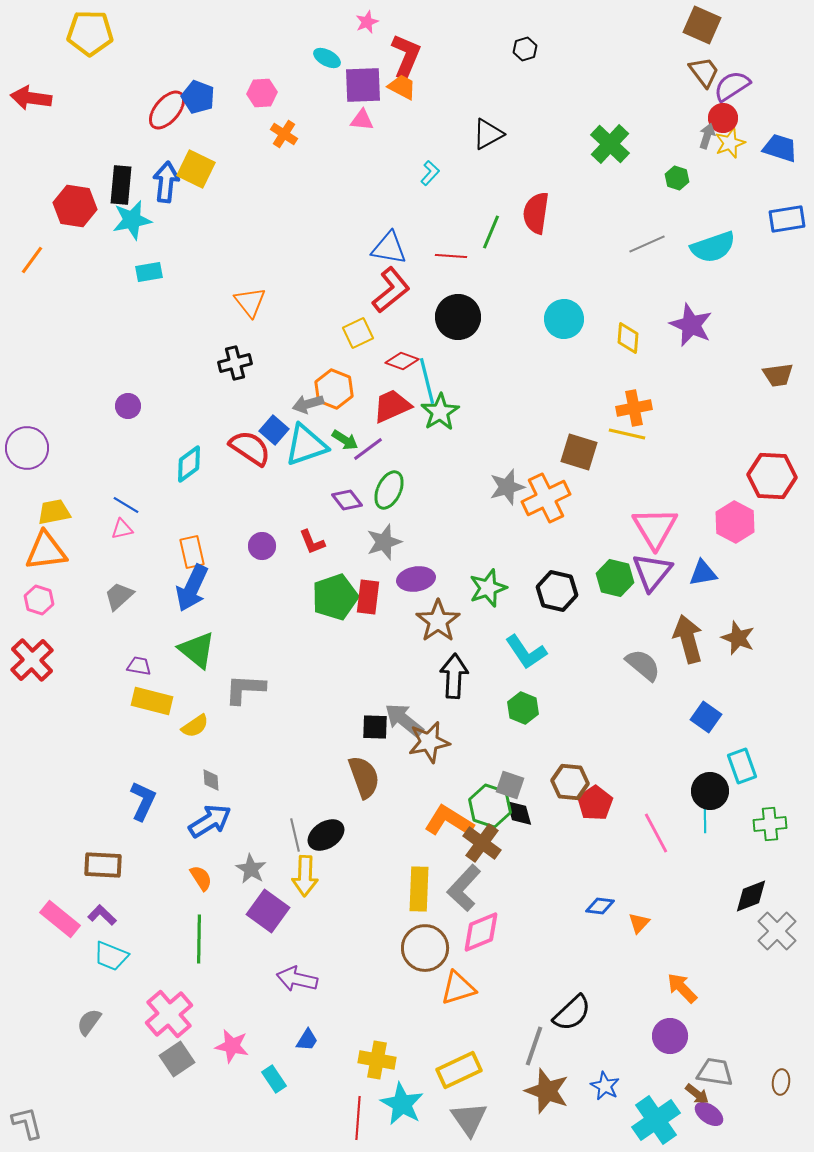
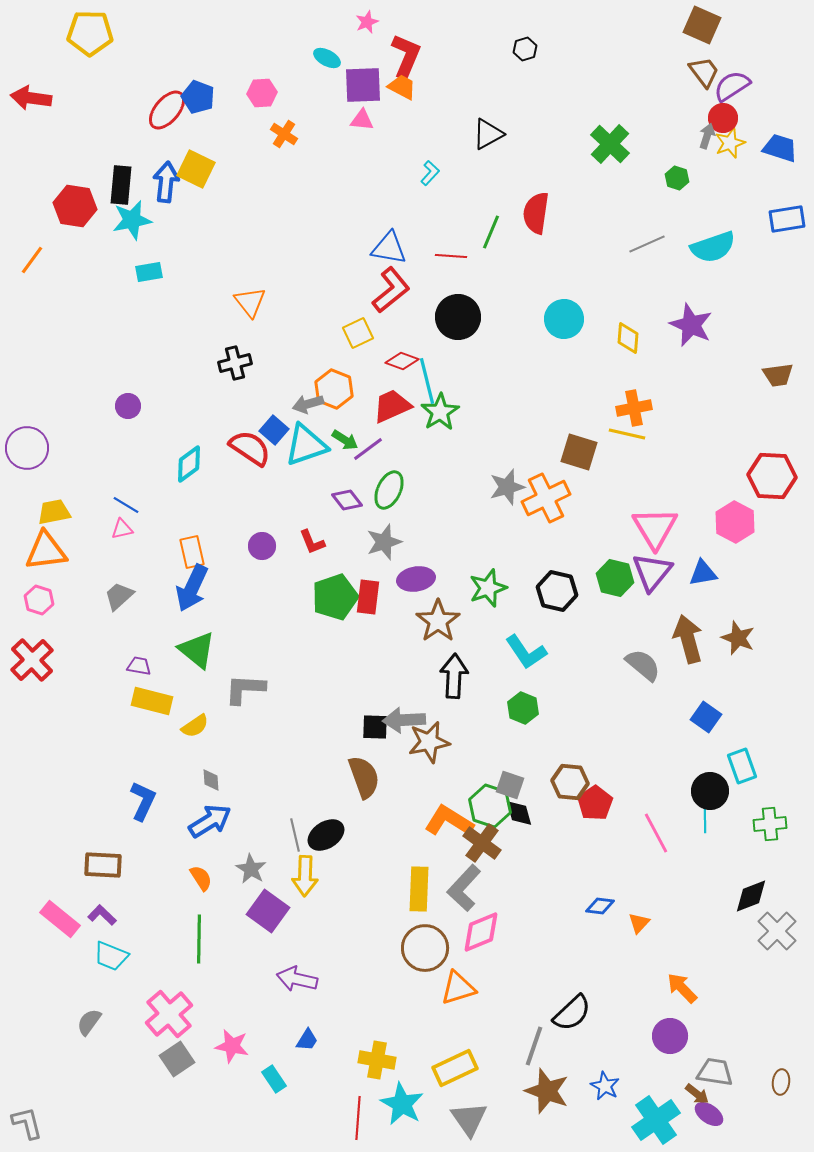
gray arrow at (404, 720): rotated 42 degrees counterclockwise
yellow rectangle at (459, 1070): moved 4 px left, 2 px up
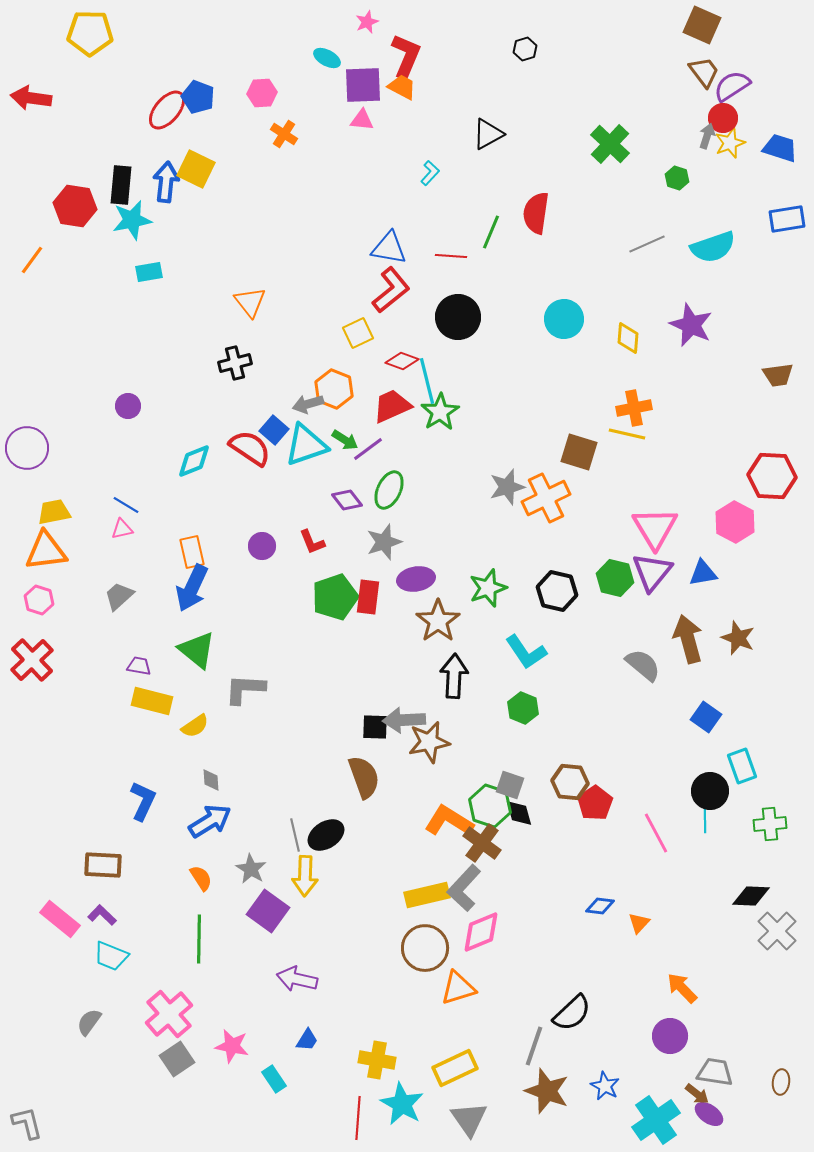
cyan diamond at (189, 464): moved 5 px right, 3 px up; rotated 15 degrees clockwise
yellow rectangle at (419, 889): moved 8 px right, 6 px down; rotated 75 degrees clockwise
black diamond at (751, 896): rotated 24 degrees clockwise
